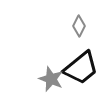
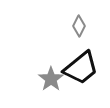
gray star: rotated 15 degrees clockwise
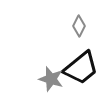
gray star: rotated 20 degrees counterclockwise
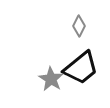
gray star: rotated 15 degrees clockwise
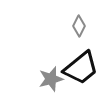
gray star: rotated 25 degrees clockwise
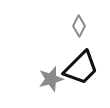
black trapezoid: rotated 6 degrees counterclockwise
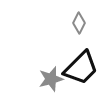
gray diamond: moved 3 px up
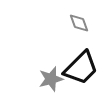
gray diamond: rotated 45 degrees counterclockwise
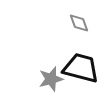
black trapezoid: rotated 120 degrees counterclockwise
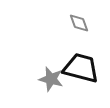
gray star: rotated 30 degrees clockwise
